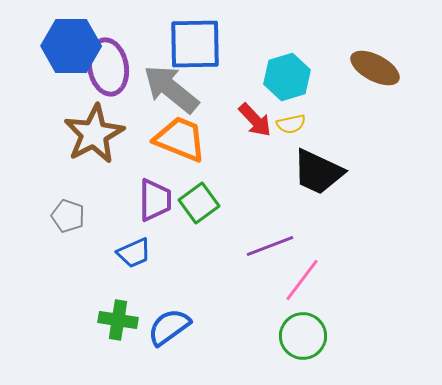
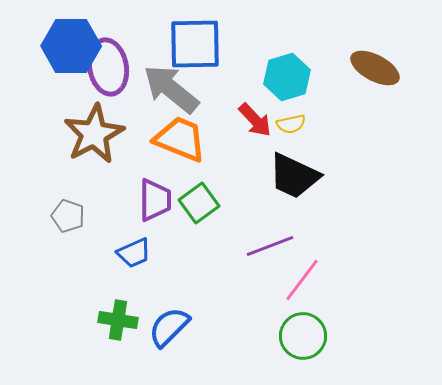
black trapezoid: moved 24 px left, 4 px down
blue semicircle: rotated 9 degrees counterclockwise
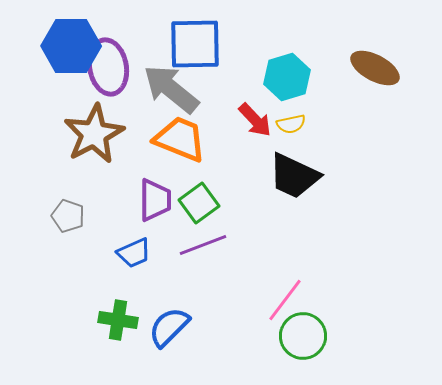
purple line: moved 67 px left, 1 px up
pink line: moved 17 px left, 20 px down
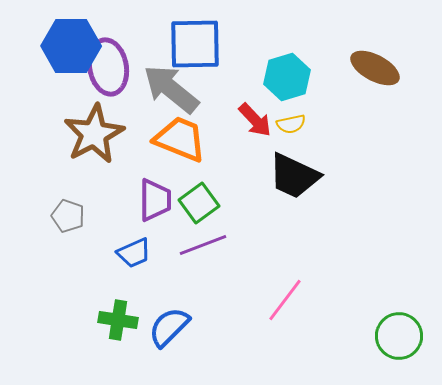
green circle: moved 96 px right
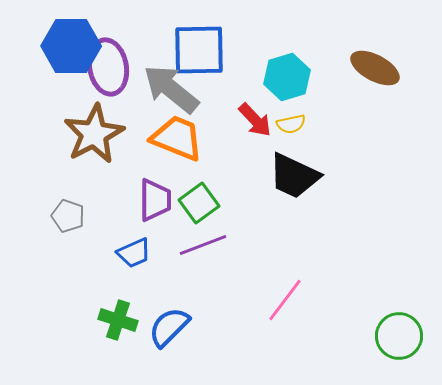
blue square: moved 4 px right, 6 px down
orange trapezoid: moved 3 px left, 1 px up
green cross: rotated 9 degrees clockwise
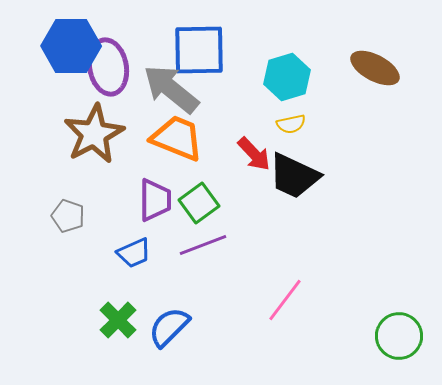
red arrow: moved 1 px left, 34 px down
green cross: rotated 27 degrees clockwise
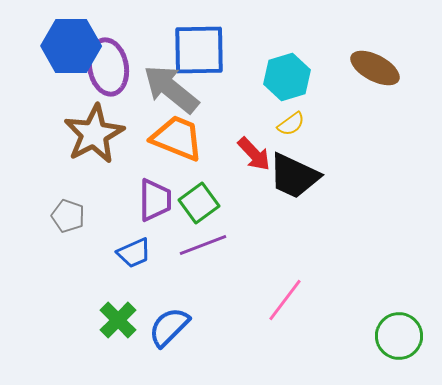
yellow semicircle: rotated 24 degrees counterclockwise
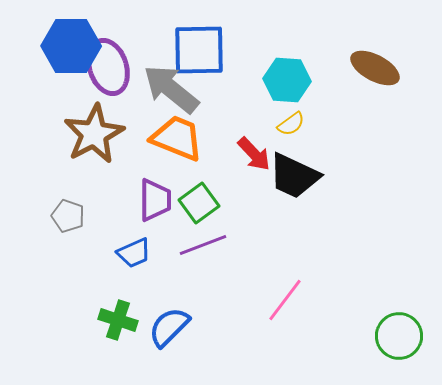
purple ellipse: rotated 8 degrees counterclockwise
cyan hexagon: moved 3 px down; rotated 21 degrees clockwise
green cross: rotated 27 degrees counterclockwise
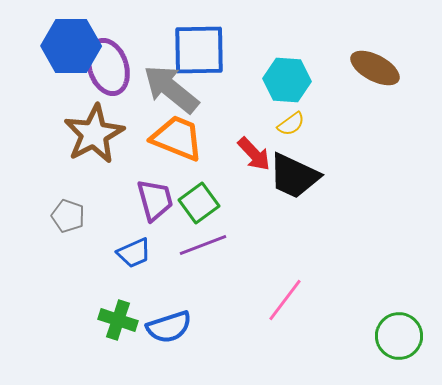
purple trapezoid: rotated 15 degrees counterclockwise
blue semicircle: rotated 153 degrees counterclockwise
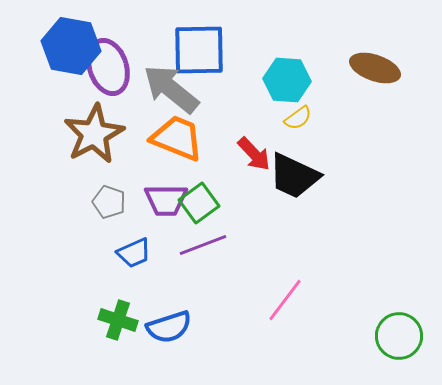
blue hexagon: rotated 10 degrees clockwise
brown ellipse: rotated 9 degrees counterclockwise
yellow semicircle: moved 7 px right, 6 px up
purple trapezoid: moved 11 px right; rotated 105 degrees clockwise
gray pentagon: moved 41 px right, 14 px up
